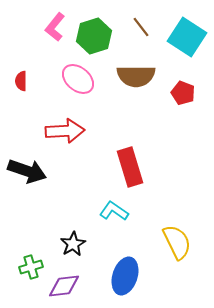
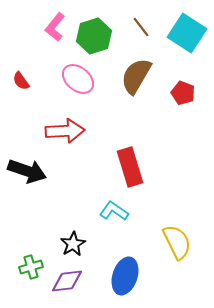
cyan square: moved 4 px up
brown semicircle: rotated 120 degrees clockwise
red semicircle: rotated 36 degrees counterclockwise
purple diamond: moved 3 px right, 5 px up
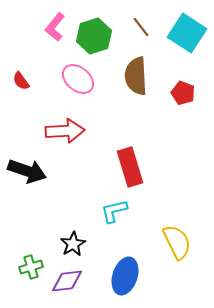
brown semicircle: rotated 33 degrees counterclockwise
cyan L-shape: rotated 48 degrees counterclockwise
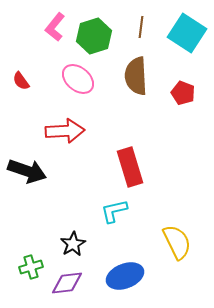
brown line: rotated 45 degrees clockwise
blue ellipse: rotated 51 degrees clockwise
purple diamond: moved 2 px down
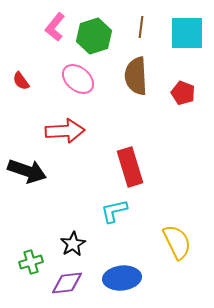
cyan square: rotated 33 degrees counterclockwise
green cross: moved 5 px up
blue ellipse: moved 3 px left, 2 px down; rotated 15 degrees clockwise
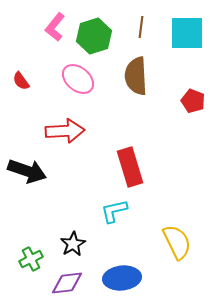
red pentagon: moved 10 px right, 8 px down
green cross: moved 3 px up; rotated 10 degrees counterclockwise
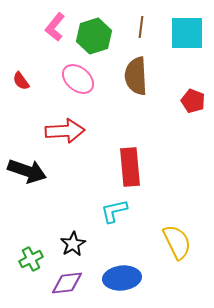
red rectangle: rotated 12 degrees clockwise
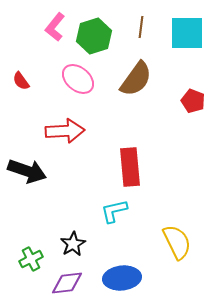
brown semicircle: moved 3 px down; rotated 141 degrees counterclockwise
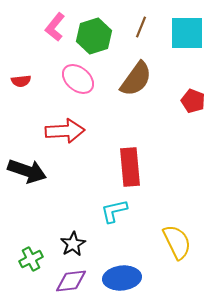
brown line: rotated 15 degrees clockwise
red semicircle: rotated 60 degrees counterclockwise
purple diamond: moved 4 px right, 2 px up
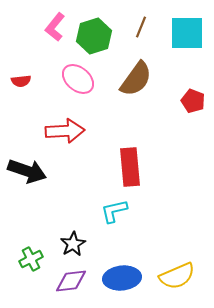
yellow semicircle: moved 34 px down; rotated 93 degrees clockwise
